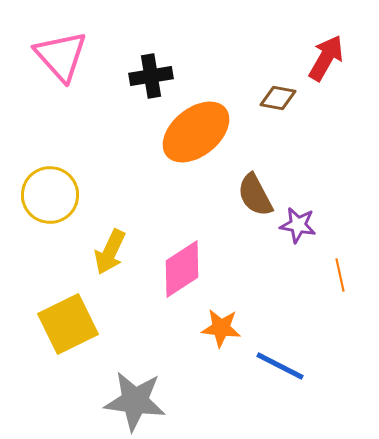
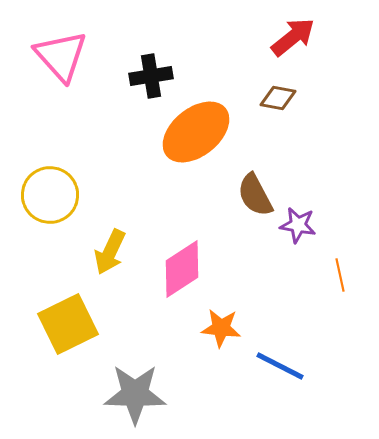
red arrow: moved 33 px left, 21 px up; rotated 21 degrees clockwise
gray star: moved 7 px up; rotated 6 degrees counterclockwise
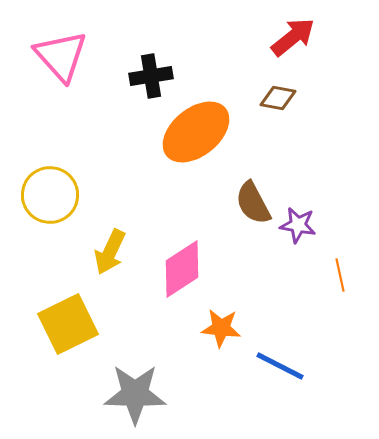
brown semicircle: moved 2 px left, 8 px down
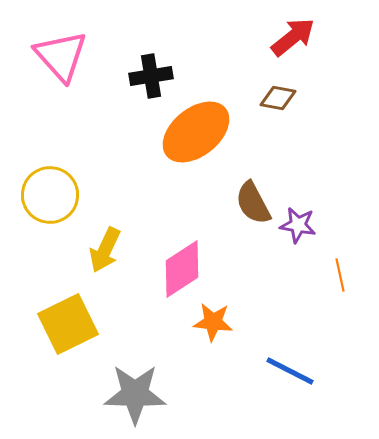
yellow arrow: moved 5 px left, 2 px up
orange star: moved 8 px left, 6 px up
blue line: moved 10 px right, 5 px down
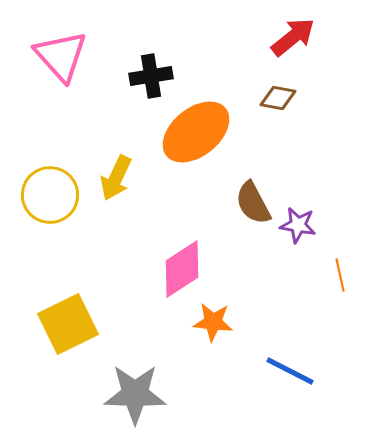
yellow arrow: moved 11 px right, 72 px up
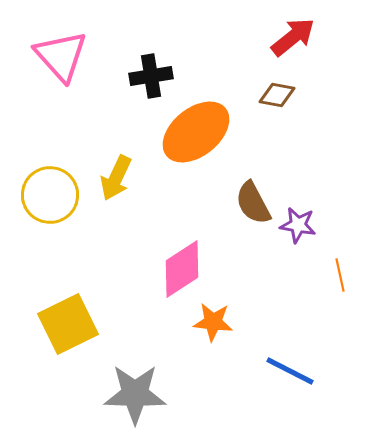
brown diamond: moved 1 px left, 3 px up
